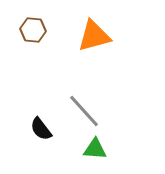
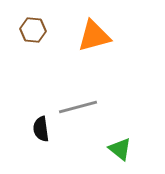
gray line: moved 6 px left, 4 px up; rotated 63 degrees counterclockwise
black semicircle: rotated 30 degrees clockwise
green triangle: moved 25 px right; rotated 35 degrees clockwise
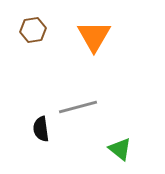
brown hexagon: rotated 15 degrees counterclockwise
orange triangle: rotated 45 degrees counterclockwise
